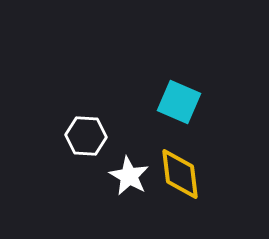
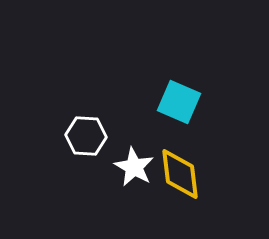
white star: moved 5 px right, 9 px up
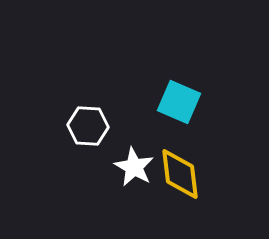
white hexagon: moved 2 px right, 10 px up
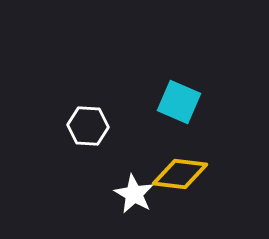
white star: moved 27 px down
yellow diamond: rotated 76 degrees counterclockwise
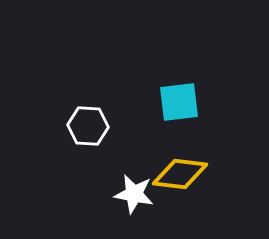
cyan square: rotated 30 degrees counterclockwise
white star: rotated 18 degrees counterclockwise
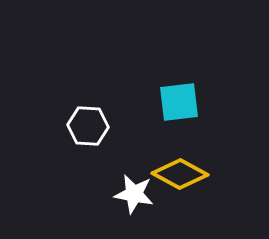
yellow diamond: rotated 22 degrees clockwise
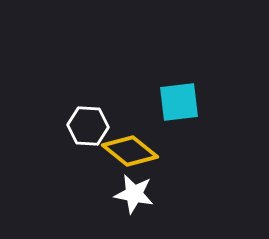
yellow diamond: moved 50 px left, 23 px up; rotated 10 degrees clockwise
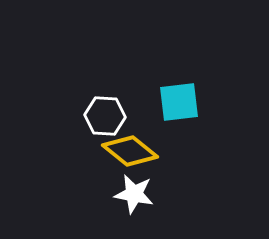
white hexagon: moved 17 px right, 10 px up
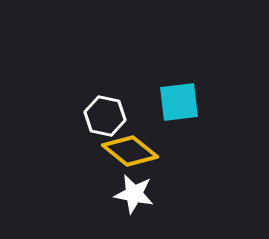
white hexagon: rotated 9 degrees clockwise
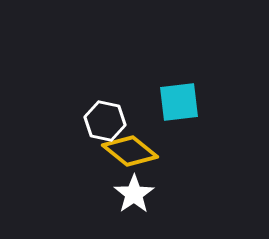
white hexagon: moved 5 px down
white star: rotated 27 degrees clockwise
